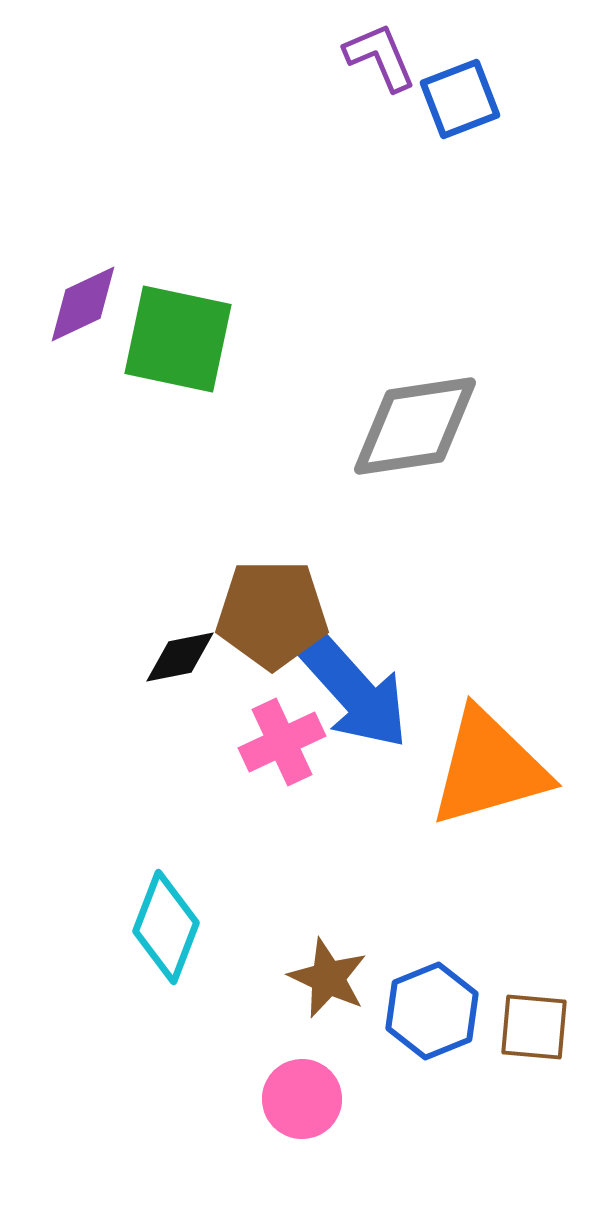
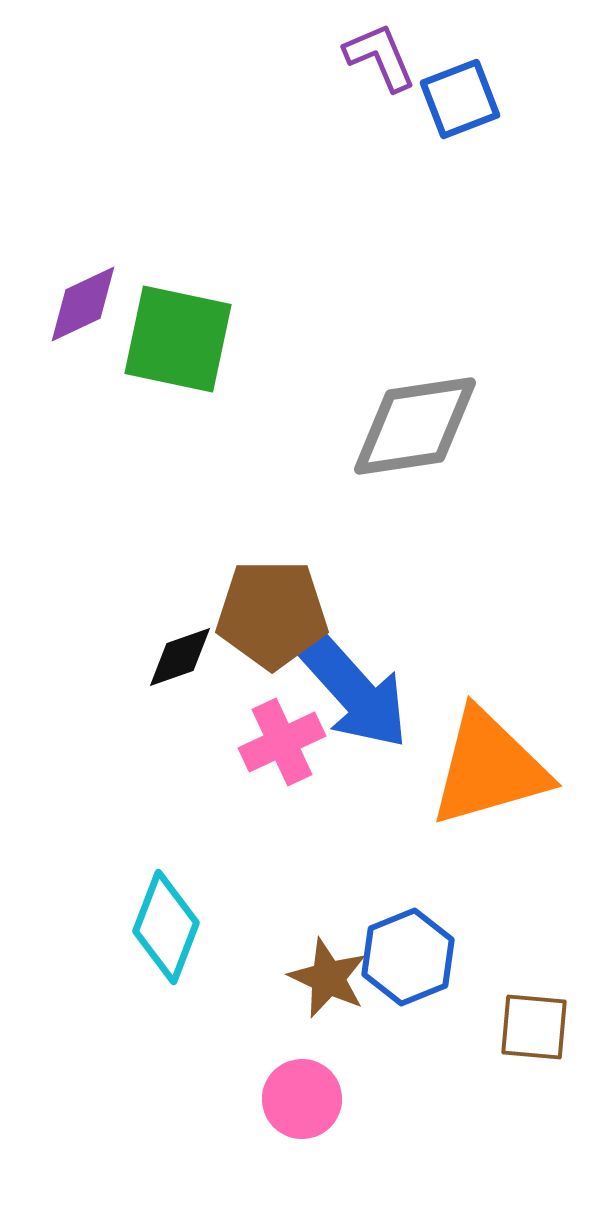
black diamond: rotated 8 degrees counterclockwise
blue hexagon: moved 24 px left, 54 px up
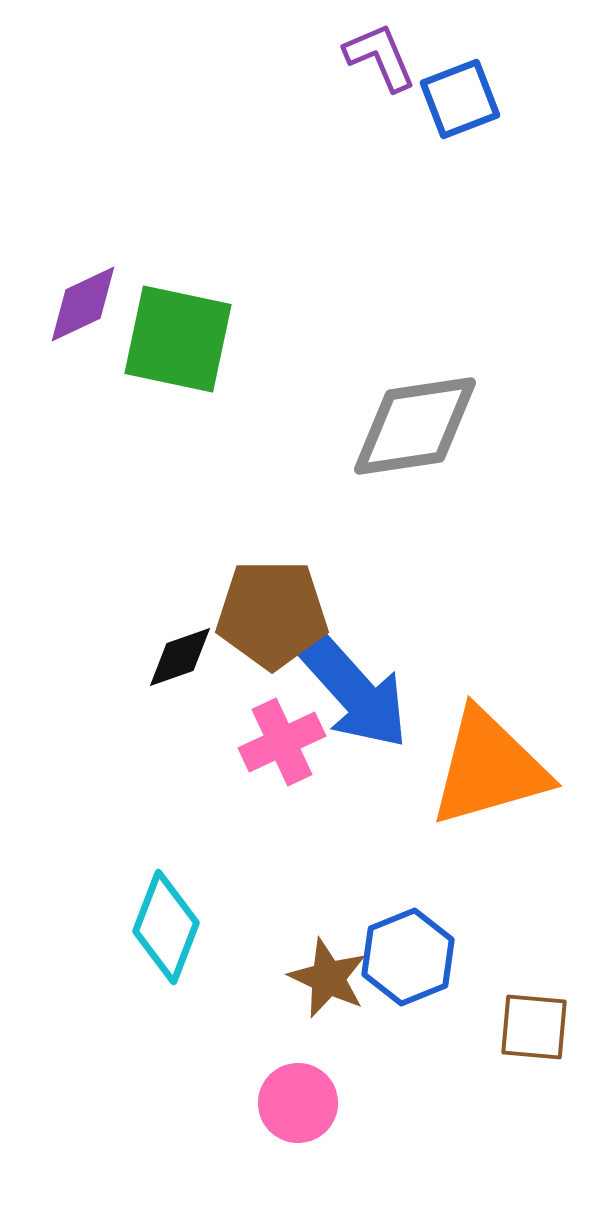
pink circle: moved 4 px left, 4 px down
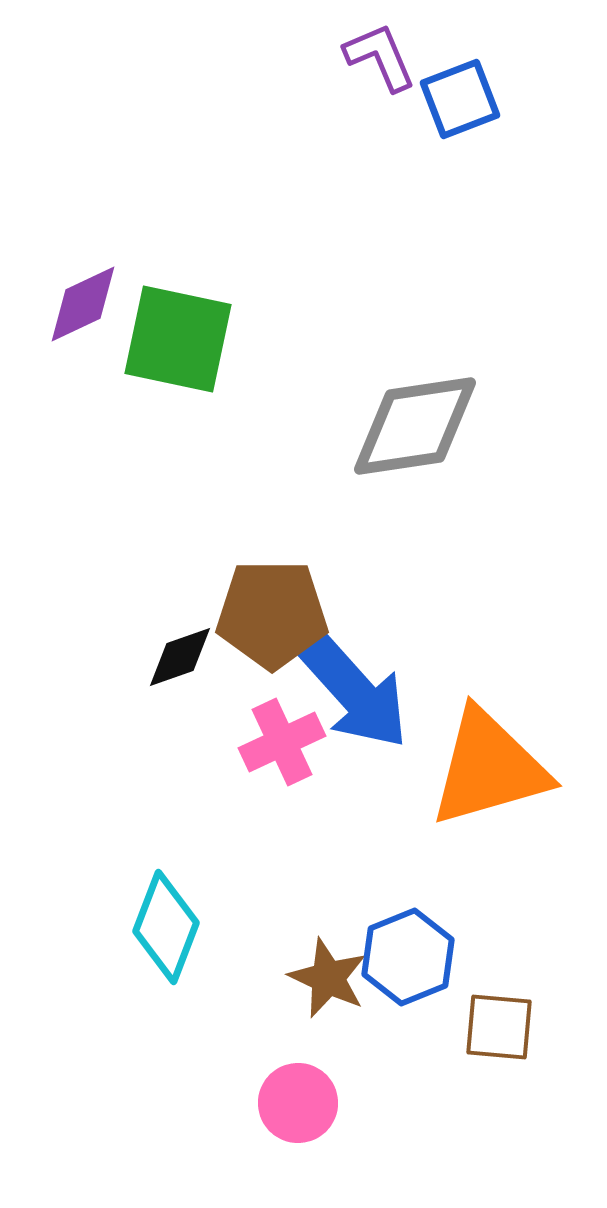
brown square: moved 35 px left
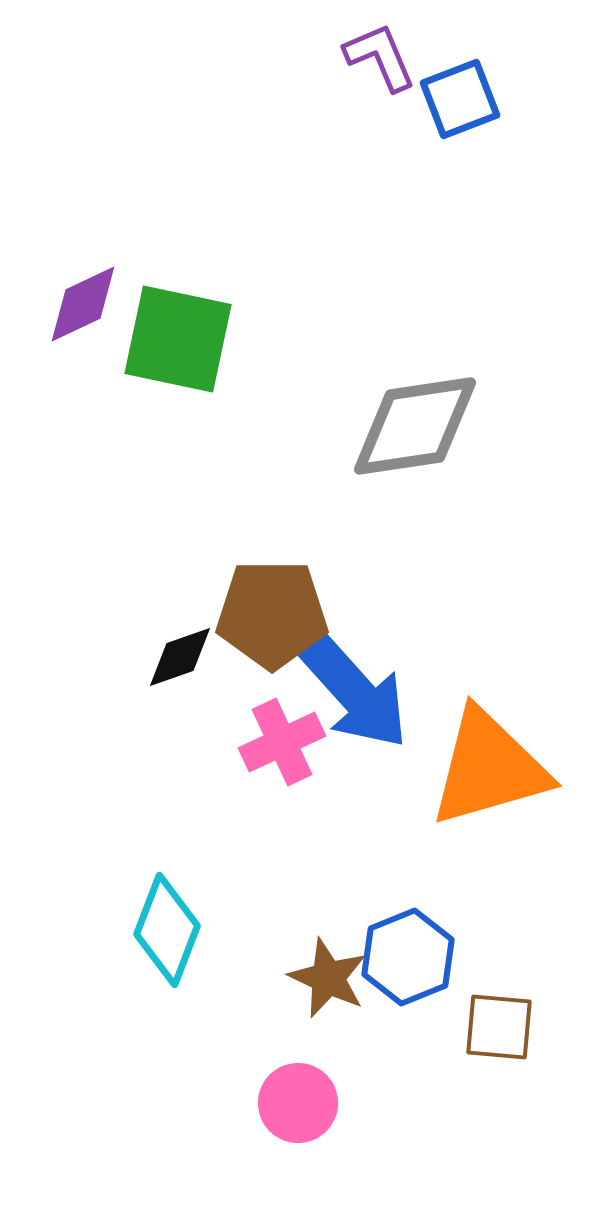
cyan diamond: moved 1 px right, 3 px down
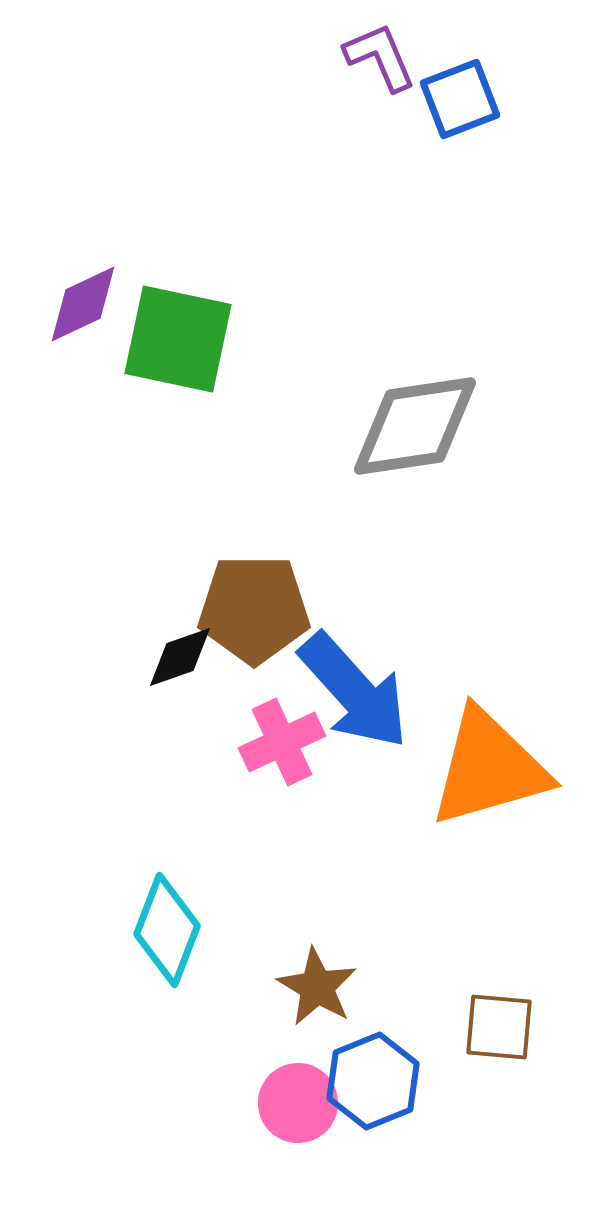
brown pentagon: moved 18 px left, 5 px up
blue hexagon: moved 35 px left, 124 px down
brown star: moved 11 px left, 9 px down; rotated 6 degrees clockwise
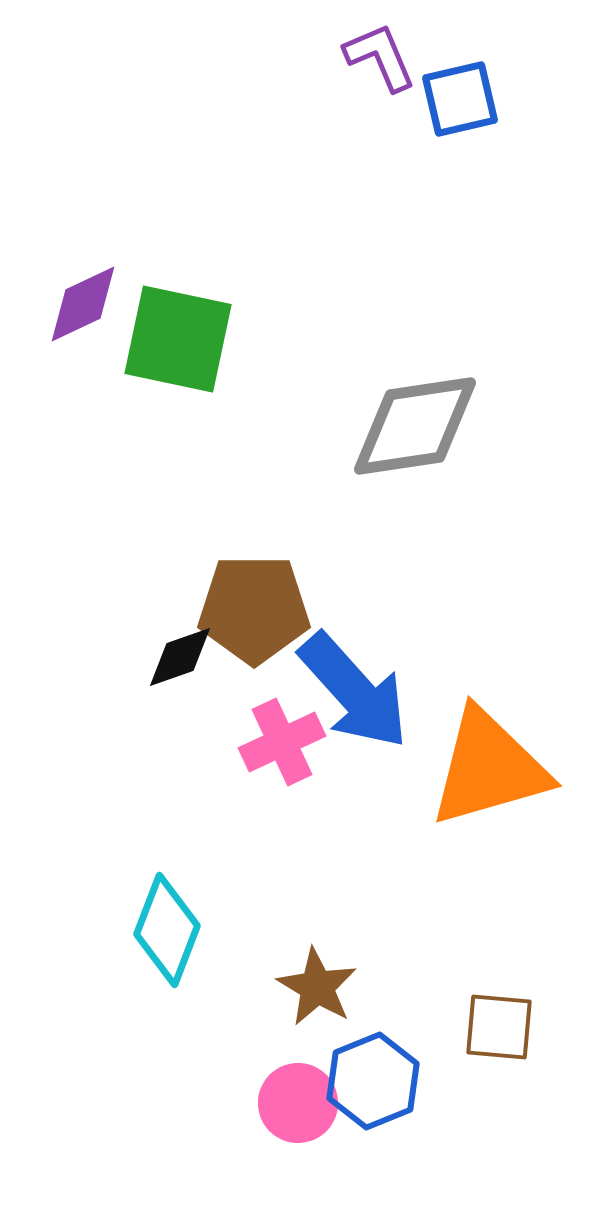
blue square: rotated 8 degrees clockwise
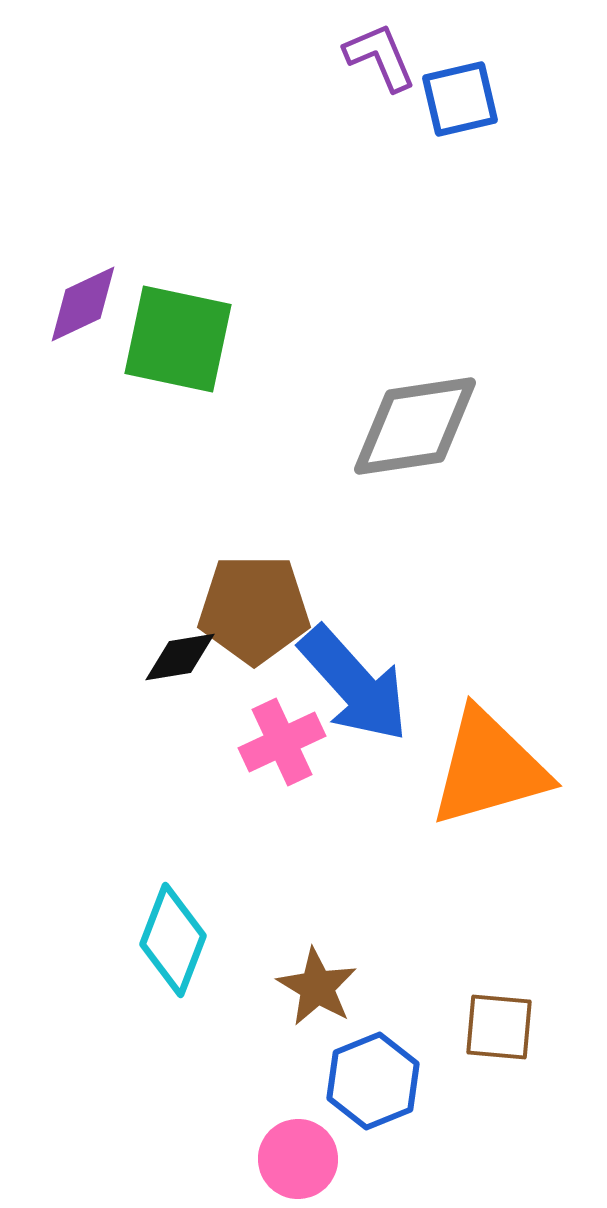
black diamond: rotated 10 degrees clockwise
blue arrow: moved 7 px up
cyan diamond: moved 6 px right, 10 px down
pink circle: moved 56 px down
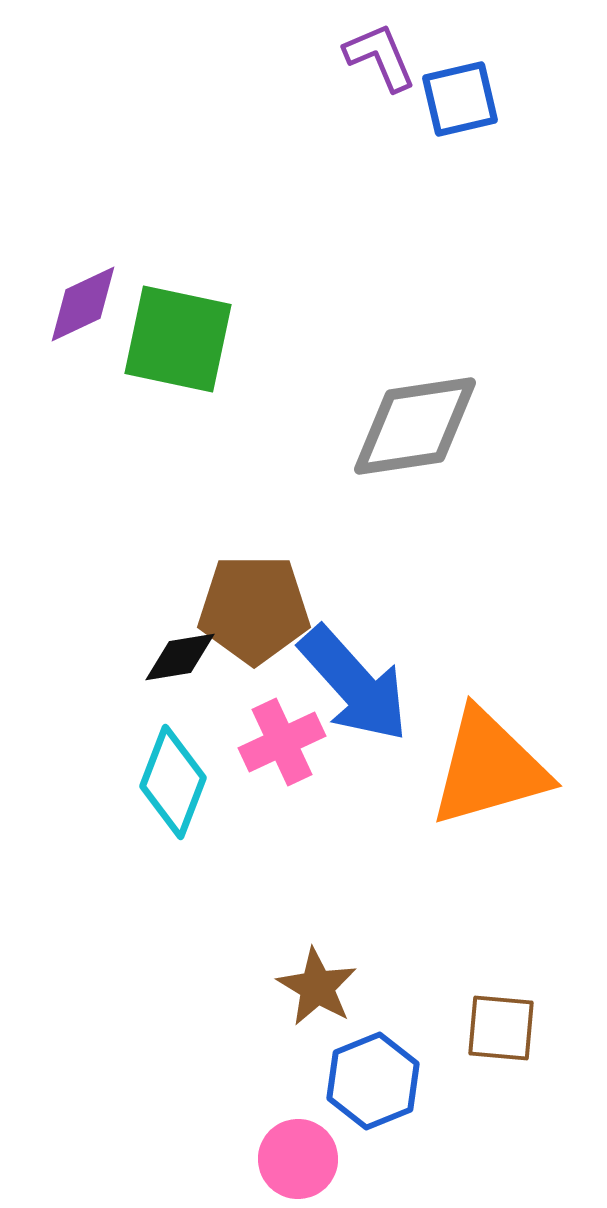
cyan diamond: moved 158 px up
brown square: moved 2 px right, 1 px down
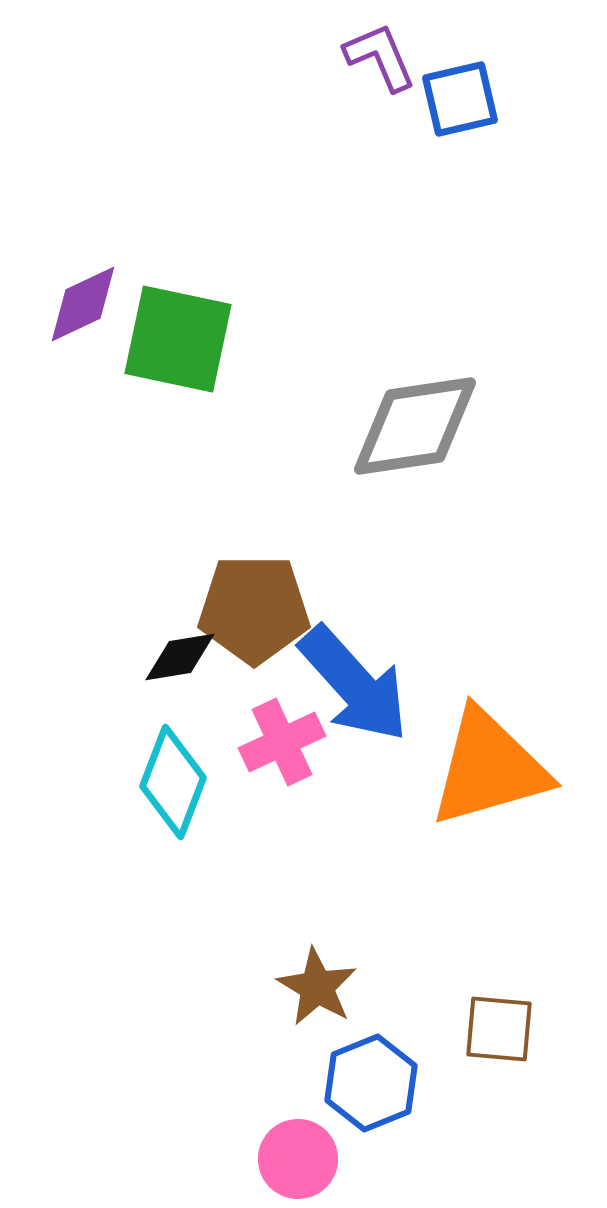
brown square: moved 2 px left, 1 px down
blue hexagon: moved 2 px left, 2 px down
